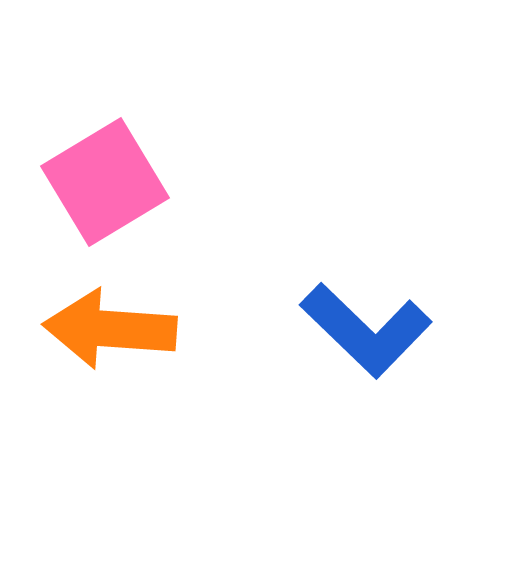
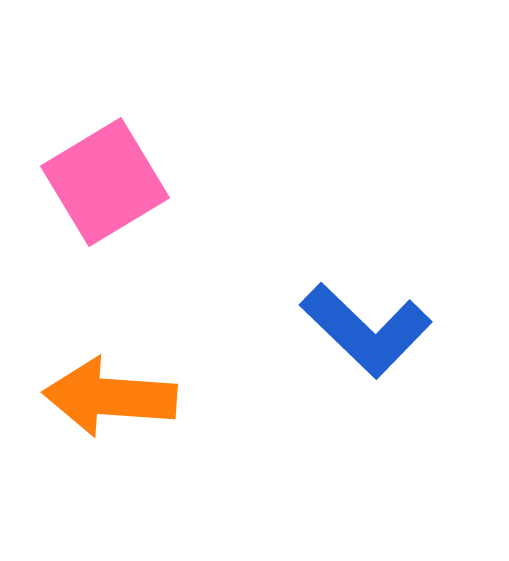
orange arrow: moved 68 px down
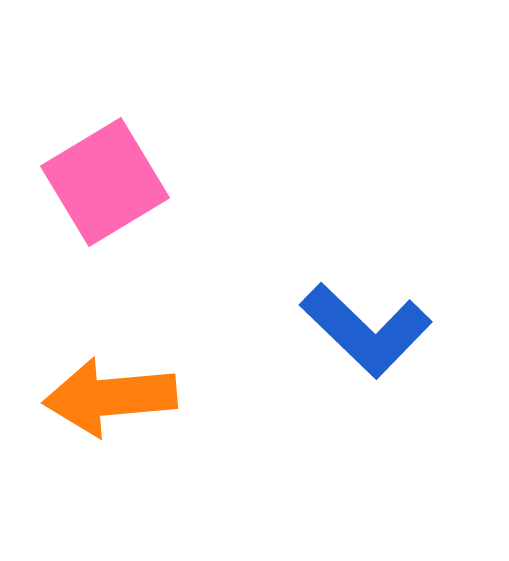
orange arrow: rotated 9 degrees counterclockwise
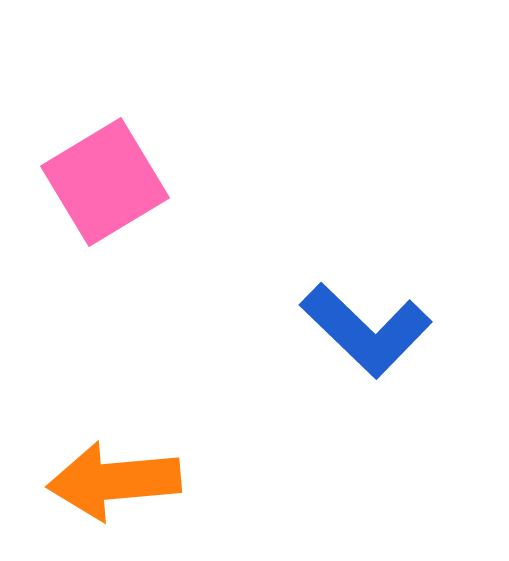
orange arrow: moved 4 px right, 84 px down
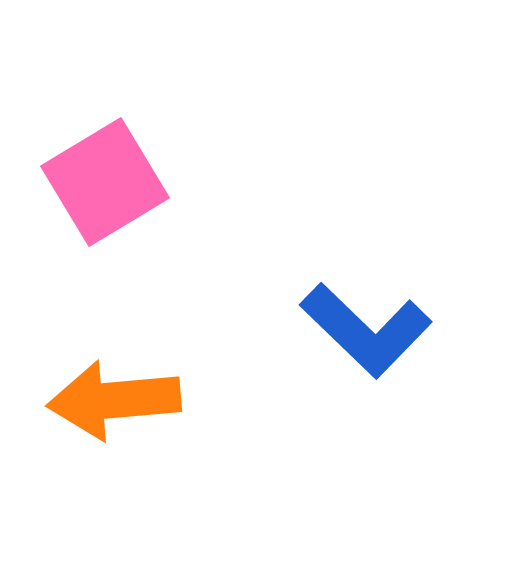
orange arrow: moved 81 px up
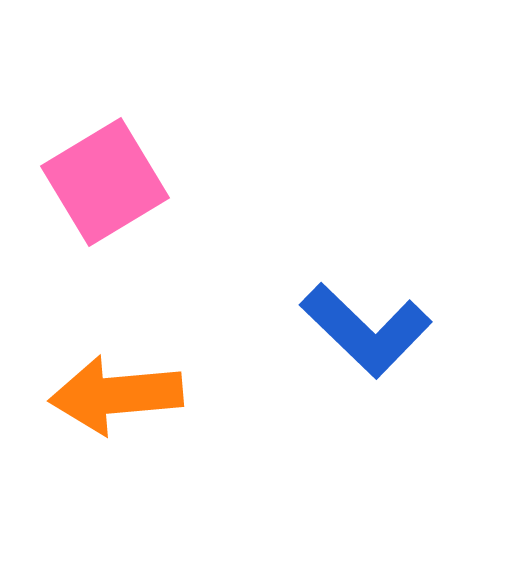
orange arrow: moved 2 px right, 5 px up
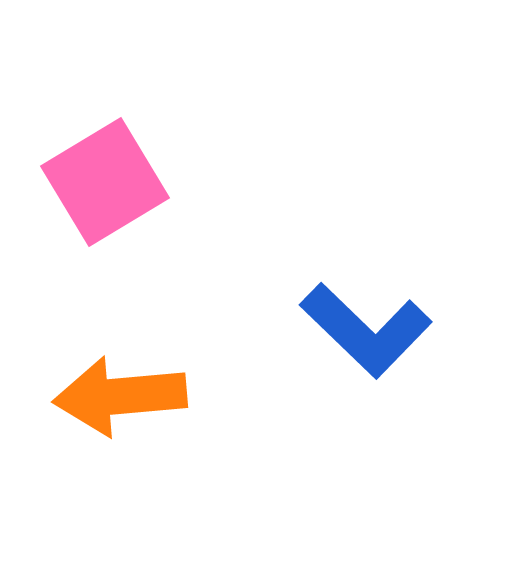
orange arrow: moved 4 px right, 1 px down
